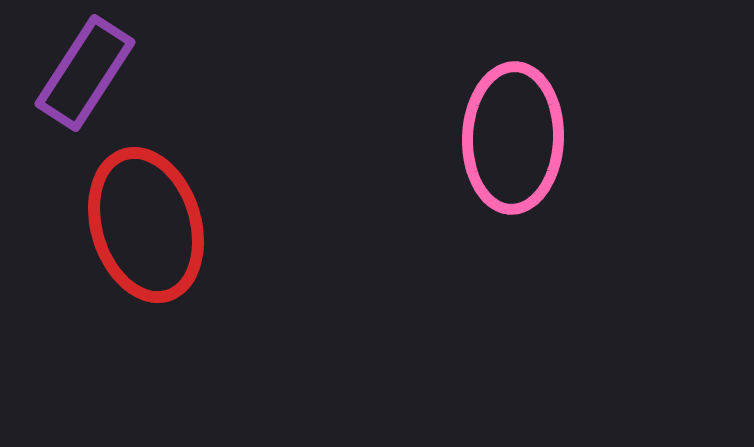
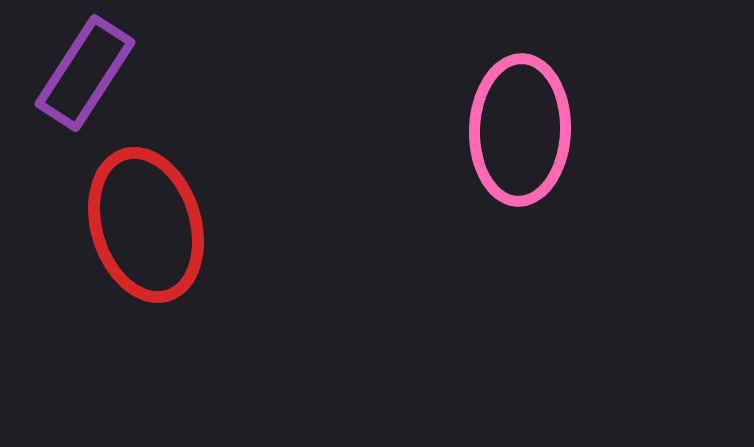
pink ellipse: moved 7 px right, 8 px up
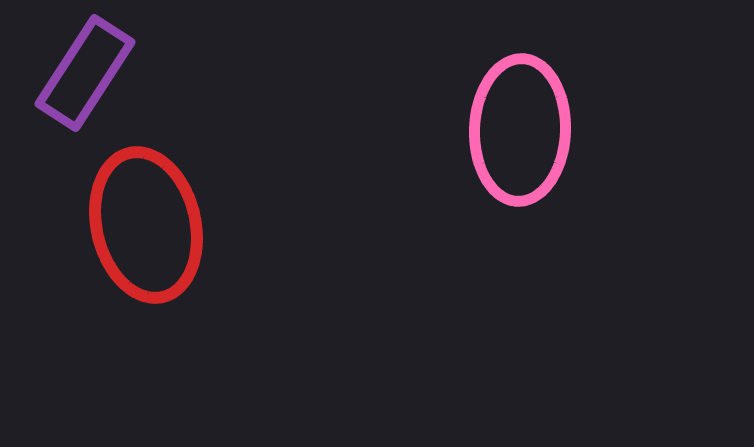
red ellipse: rotated 4 degrees clockwise
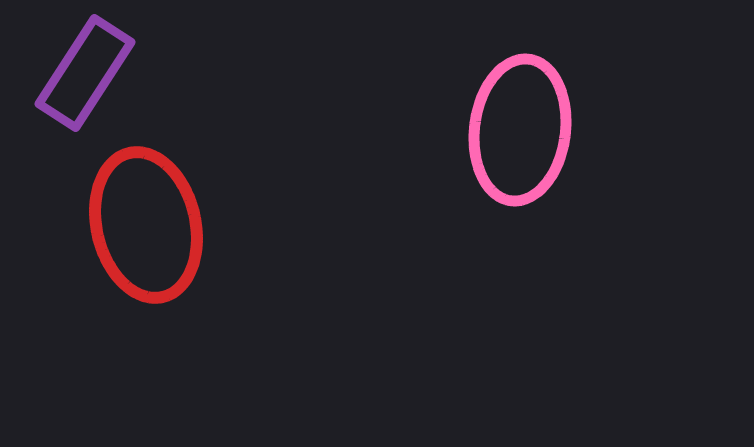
pink ellipse: rotated 5 degrees clockwise
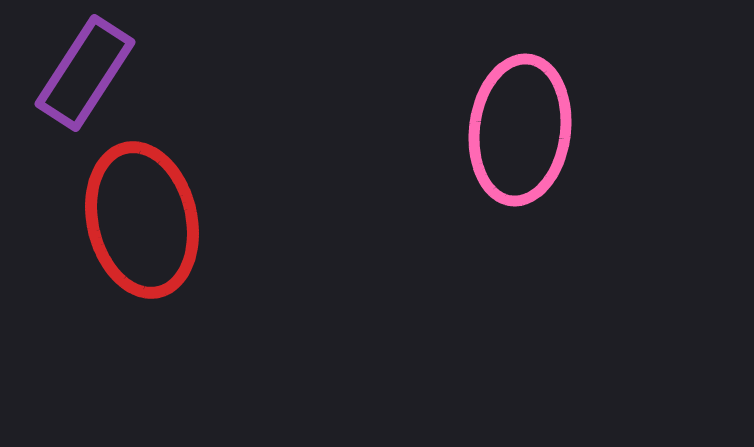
red ellipse: moved 4 px left, 5 px up
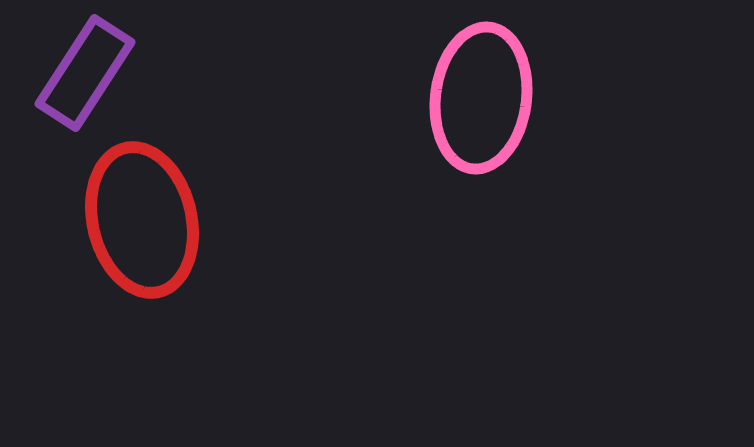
pink ellipse: moved 39 px left, 32 px up
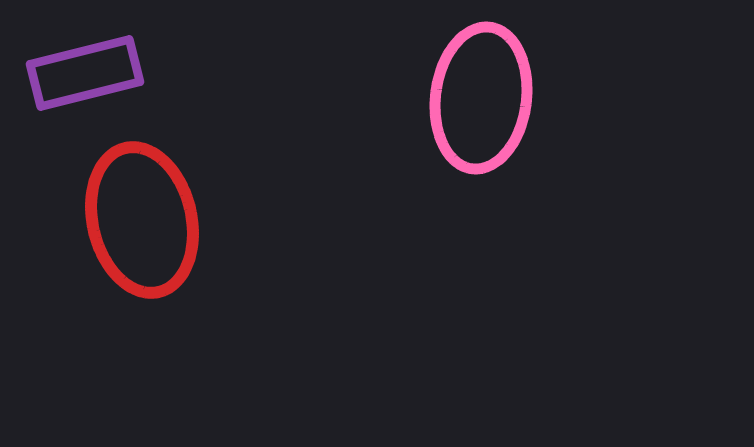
purple rectangle: rotated 43 degrees clockwise
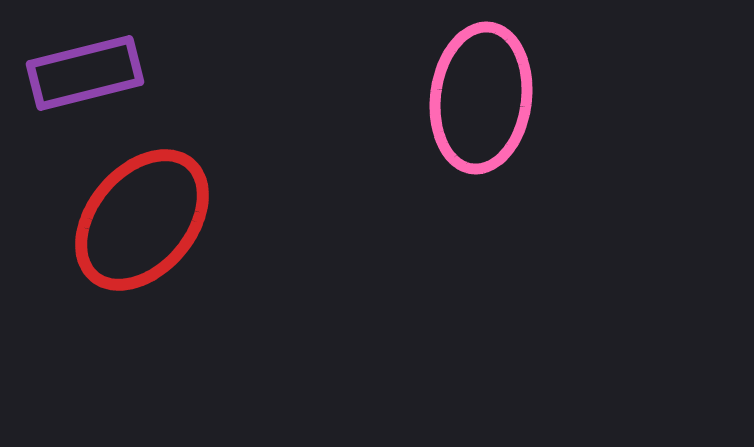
red ellipse: rotated 53 degrees clockwise
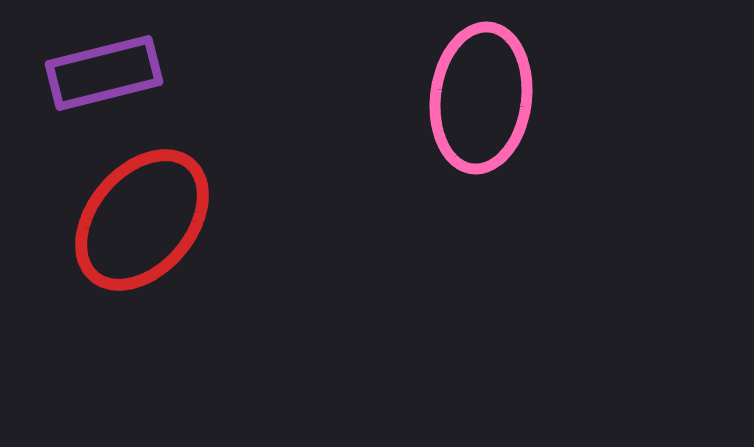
purple rectangle: moved 19 px right
